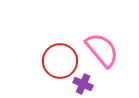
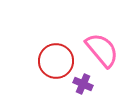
red circle: moved 4 px left
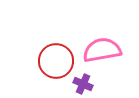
pink semicircle: rotated 60 degrees counterclockwise
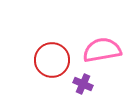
red circle: moved 4 px left, 1 px up
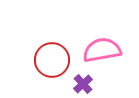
purple cross: rotated 24 degrees clockwise
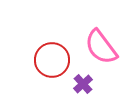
pink semicircle: moved 1 px left, 3 px up; rotated 117 degrees counterclockwise
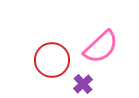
pink semicircle: rotated 96 degrees counterclockwise
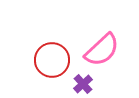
pink semicircle: moved 1 px right, 3 px down
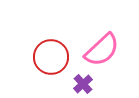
red circle: moved 1 px left, 3 px up
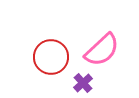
purple cross: moved 1 px up
